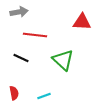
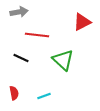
red triangle: rotated 30 degrees counterclockwise
red line: moved 2 px right
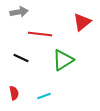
red triangle: rotated 12 degrees counterclockwise
red line: moved 3 px right, 1 px up
green triangle: rotated 45 degrees clockwise
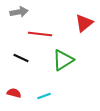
red triangle: moved 2 px right, 1 px down
red semicircle: rotated 64 degrees counterclockwise
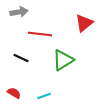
red semicircle: rotated 16 degrees clockwise
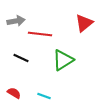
gray arrow: moved 3 px left, 9 px down
cyan line: rotated 40 degrees clockwise
